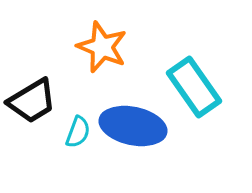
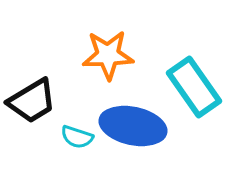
orange star: moved 6 px right, 8 px down; rotated 24 degrees counterclockwise
cyan semicircle: moved 1 px left, 5 px down; rotated 88 degrees clockwise
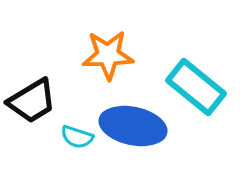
cyan rectangle: moved 2 px right; rotated 16 degrees counterclockwise
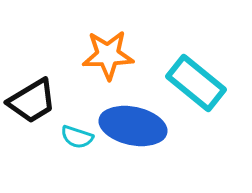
cyan rectangle: moved 4 px up
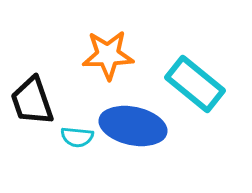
cyan rectangle: moved 1 px left, 1 px down
black trapezoid: rotated 102 degrees clockwise
cyan semicircle: rotated 12 degrees counterclockwise
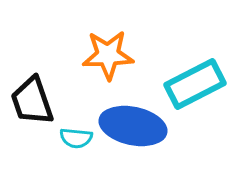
cyan rectangle: rotated 66 degrees counterclockwise
cyan semicircle: moved 1 px left, 1 px down
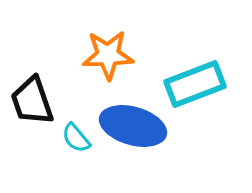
cyan rectangle: rotated 6 degrees clockwise
blue ellipse: rotated 4 degrees clockwise
cyan semicircle: rotated 44 degrees clockwise
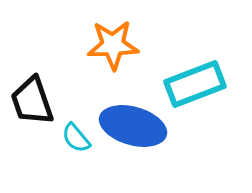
orange star: moved 5 px right, 10 px up
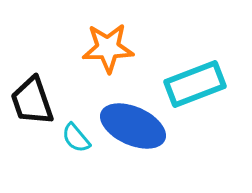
orange star: moved 5 px left, 3 px down
blue ellipse: rotated 8 degrees clockwise
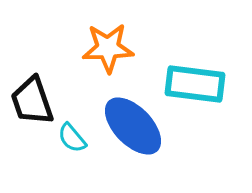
cyan rectangle: rotated 28 degrees clockwise
blue ellipse: rotated 22 degrees clockwise
cyan semicircle: moved 4 px left
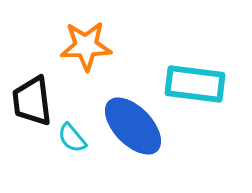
orange star: moved 22 px left, 2 px up
black trapezoid: rotated 12 degrees clockwise
